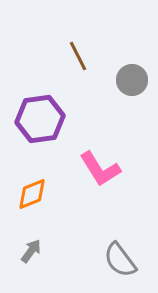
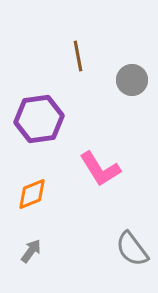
brown line: rotated 16 degrees clockwise
purple hexagon: moved 1 px left
gray semicircle: moved 12 px right, 11 px up
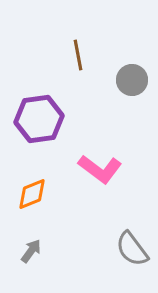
brown line: moved 1 px up
pink L-shape: rotated 21 degrees counterclockwise
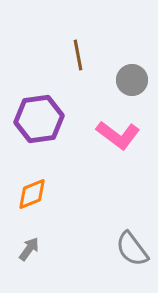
pink L-shape: moved 18 px right, 34 px up
gray arrow: moved 2 px left, 2 px up
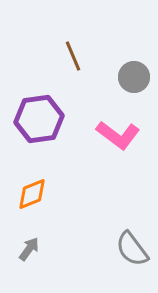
brown line: moved 5 px left, 1 px down; rotated 12 degrees counterclockwise
gray circle: moved 2 px right, 3 px up
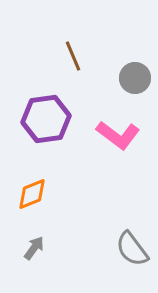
gray circle: moved 1 px right, 1 px down
purple hexagon: moved 7 px right
gray arrow: moved 5 px right, 1 px up
